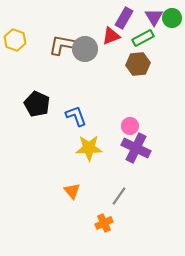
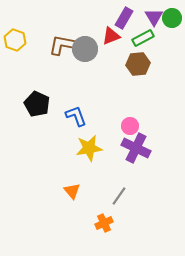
yellow star: rotated 8 degrees counterclockwise
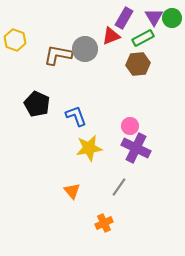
brown L-shape: moved 5 px left, 10 px down
gray line: moved 9 px up
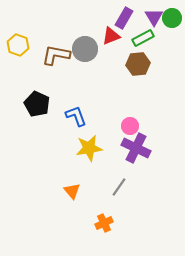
yellow hexagon: moved 3 px right, 5 px down
brown L-shape: moved 2 px left
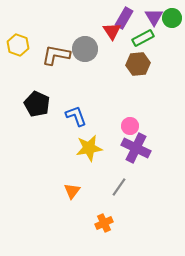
red triangle: moved 1 px right, 5 px up; rotated 42 degrees counterclockwise
orange triangle: rotated 18 degrees clockwise
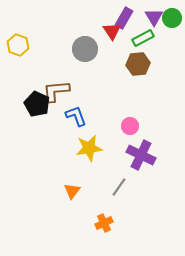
brown L-shape: moved 36 px down; rotated 16 degrees counterclockwise
purple cross: moved 5 px right, 7 px down
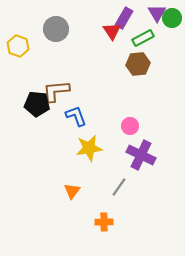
purple triangle: moved 3 px right, 4 px up
yellow hexagon: moved 1 px down
gray circle: moved 29 px left, 20 px up
black pentagon: rotated 20 degrees counterclockwise
orange cross: moved 1 px up; rotated 24 degrees clockwise
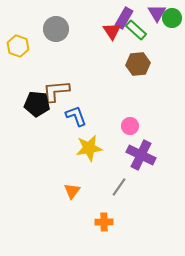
green rectangle: moved 7 px left, 8 px up; rotated 70 degrees clockwise
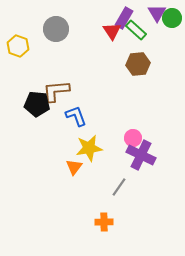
pink circle: moved 3 px right, 12 px down
orange triangle: moved 2 px right, 24 px up
